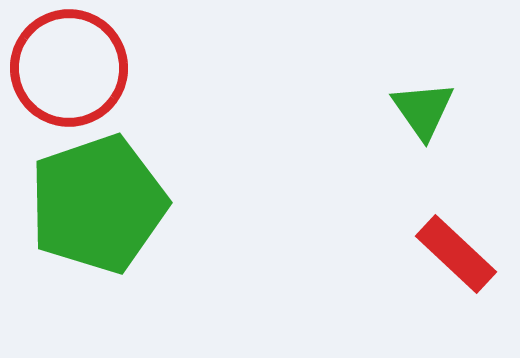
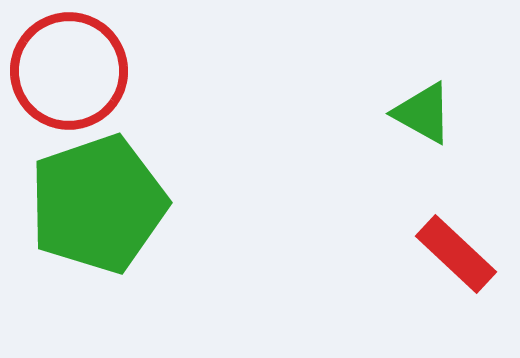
red circle: moved 3 px down
green triangle: moved 3 px down; rotated 26 degrees counterclockwise
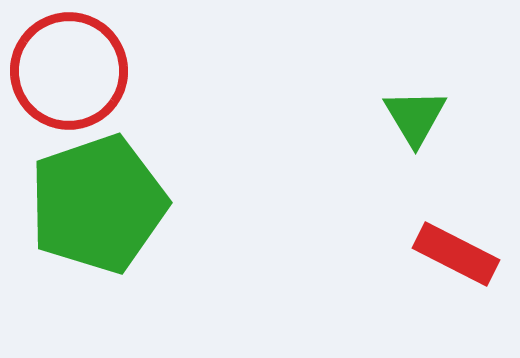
green triangle: moved 8 px left, 4 px down; rotated 30 degrees clockwise
red rectangle: rotated 16 degrees counterclockwise
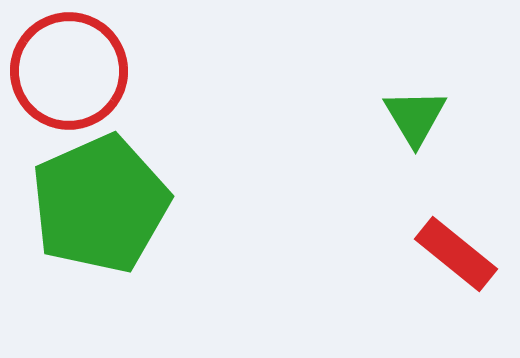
green pentagon: moved 2 px right; rotated 5 degrees counterclockwise
red rectangle: rotated 12 degrees clockwise
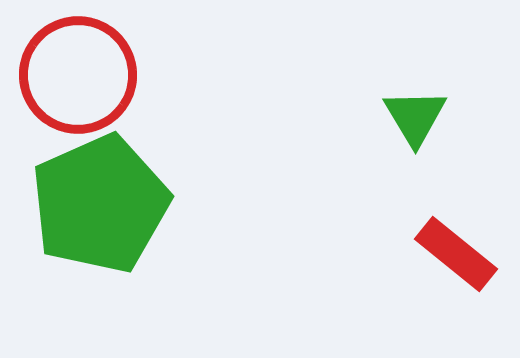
red circle: moved 9 px right, 4 px down
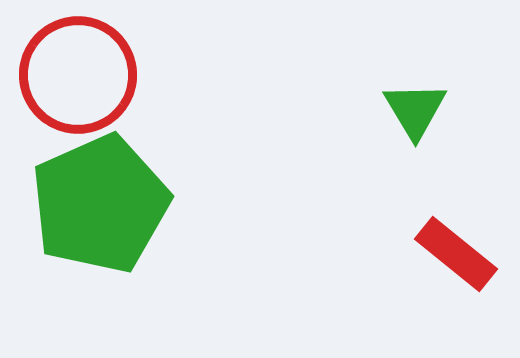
green triangle: moved 7 px up
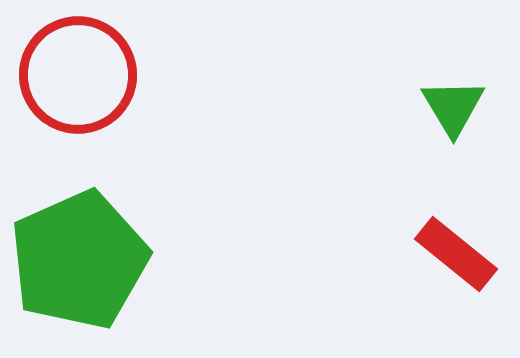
green triangle: moved 38 px right, 3 px up
green pentagon: moved 21 px left, 56 px down
